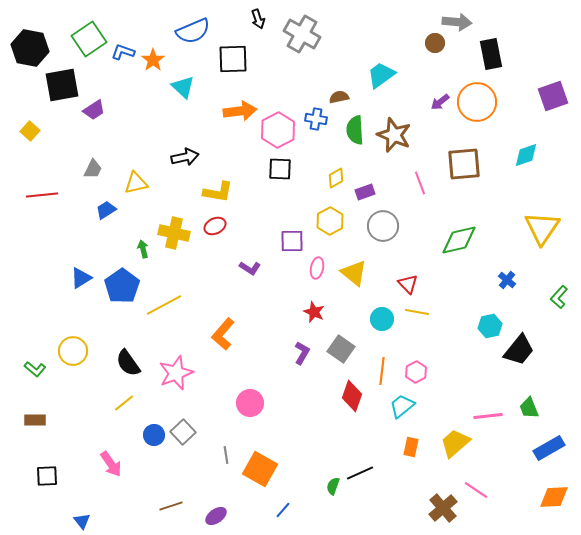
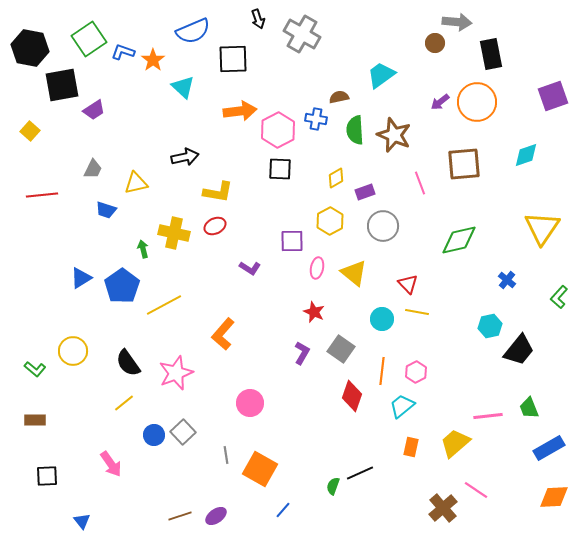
blue trapezoid at (106, 210): rotated 130 degrees counterclockwise
brown line at (171, 506): moved 9 px right, 10 px down
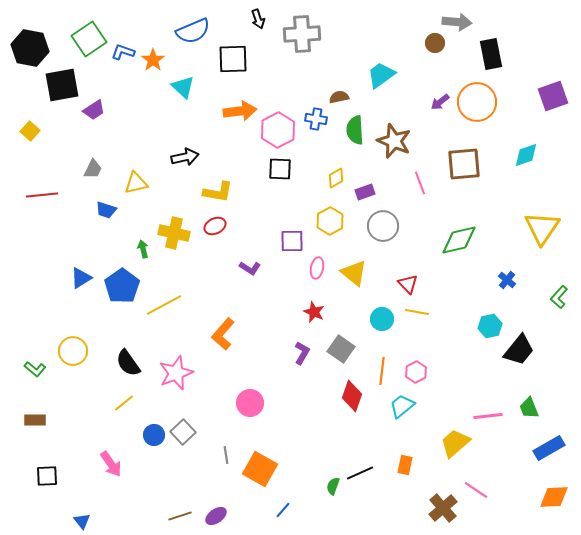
gray cross at (302, 34): rotated 33 degrees counterclockwise
brown star at (394, 135): moved 6 px down
orange rectangle at (411, 447): moved 6 px left, 18 px down
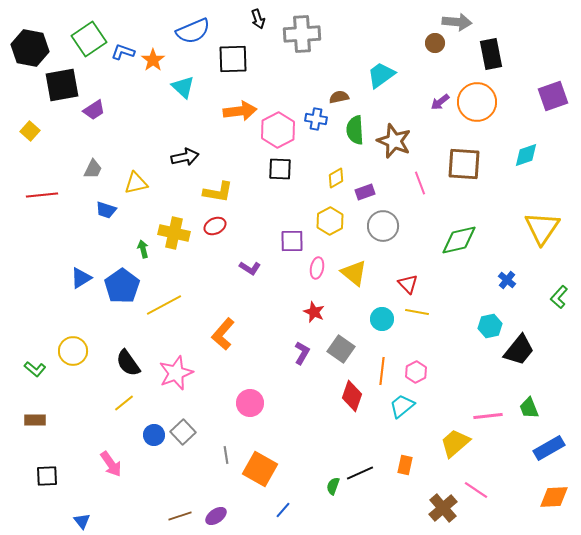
brown square at (464, 164): rotated 9 degrees clockwise
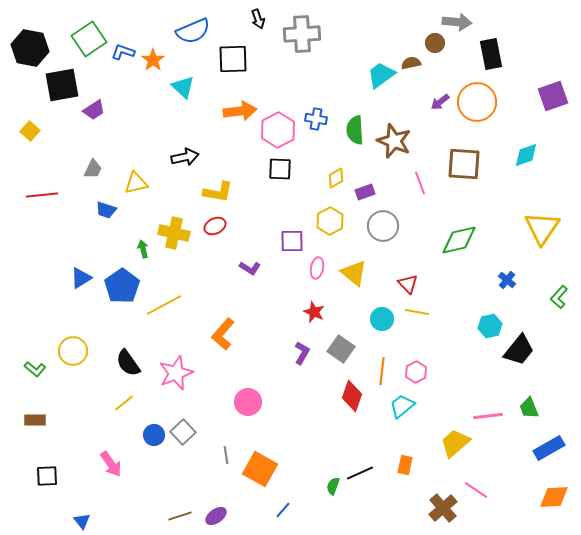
brown semicircle at (339, 97): moved 72 px right, 34 px up
pink circle at (250, 403): moved 2 px left, 1 px up
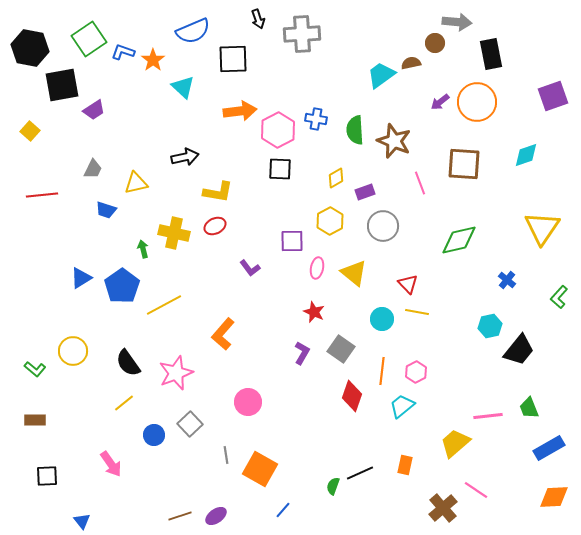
purple L-shape at (250, 268): rotated 20 degrees clockwise
gray square at (183, 432): moved 7 px right, 8 px up
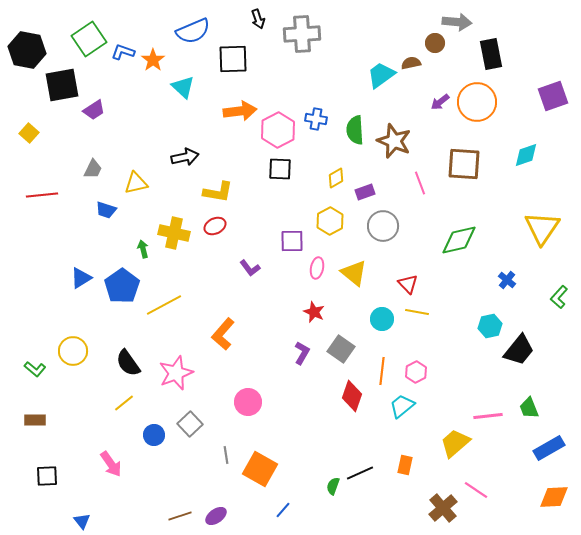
black hexagon at (30, 48): moved 3 px left, 2 px down
yellow square at (30, 131): moved 1 px left, 2 px down
